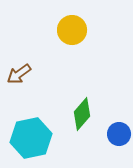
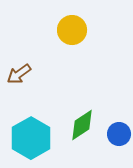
green diamond: moved 11 px down; rotated 16 degrees clockwise
cyan hexagon: rotated 18 degrees counterclockwise
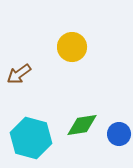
yellow circle: moved 17 px down
green diamond: rotated 24 degrees clockwise
cyan hexagon: rotated 15 degrees counterclockwise
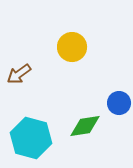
green diamond: moved 3 px right, 1 px down
blue circle: moved 31 px up
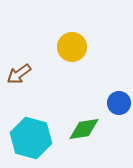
green diamond: moved 1 px left, 3 px down
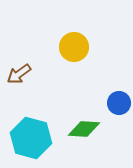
yellow circle: moved 2 px right
green diamond: rotated 12 degrees clockwise
